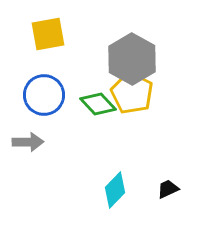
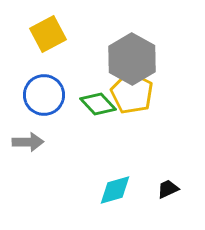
yellow square: rotated 18 degrees counterclockwise
cyan diamond: rotated 30 degrees clockwise
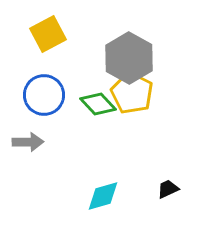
gray hexagon: moved 3 px left, 1 px up
cyan diamond: moved 12 px left, 6 px down
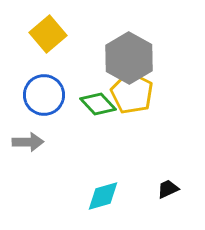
yellow square: rotated 12 degrees counterclockwise
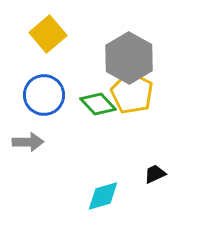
black trapezoid: moved 13 px left, 15 px up
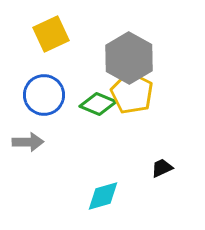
yellow square: moved 3 px right; rotated 15 degrees clockwise
green diamond: rotated 24 degrees counterclockwise
black trapezoid: moved 7 px right, 6 px up
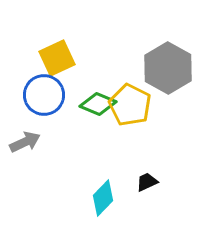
yellow square: moved 6 px right, 24 px down
gray hexagon: moved 39 px right, 10 px down
yellow pentagon: moved 2 px left, 12 px down
gray arrow: moved 3 px left; rotated 24 degrees counterclockwise
black trapezoid: moved 15 px left, 14 px down
cyan diamond: moved 2 px down; rotated 30 degrees counterclockwise
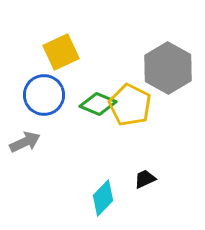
yellow square: moved 4 px right, 6 px up
black trapezoid: moved 2 px left, 3 px up
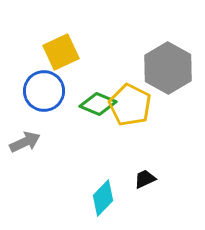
blue circle: moved 4 px up
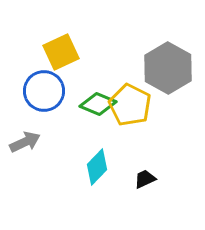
cyan diamond: moved 6 px left, 31 px up
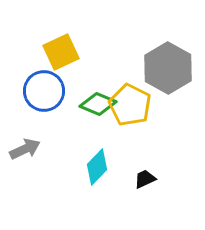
gray arrow: moved 7 px down
